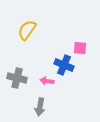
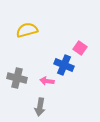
yellow semicircle: rotated 40 degrees clockwise
pink square: rotated 32 degrees clockwise
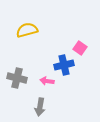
blue cross: rotated 36 degrees counterclockwise
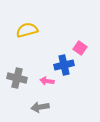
gray arrow: rotated 72 degrees clockwise
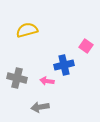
pink square: moved 6 px right, 2 px up
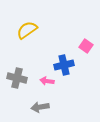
yellow semicircle: rotated 20 degrees counterclockwise
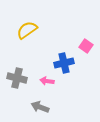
blue cross: moved 2 px up
gray arrow: rotated 30 degrees clockwise
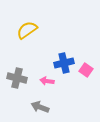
pink square: moved 24 px down
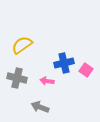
yellow semicircle: moved 5 px left, 15 px down
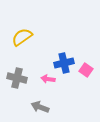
yellow semicircle: moved 8 px up
pink arrow: moved 1 px right, 2 px up
